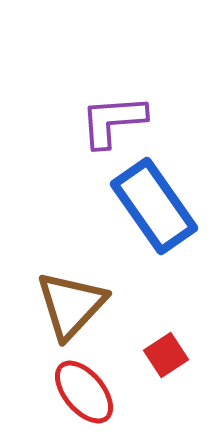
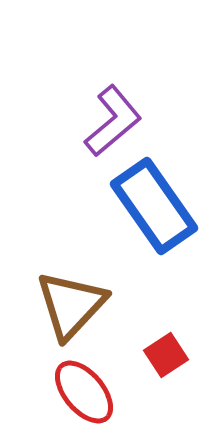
purple L-shape: rotated 144 degrees clockwise
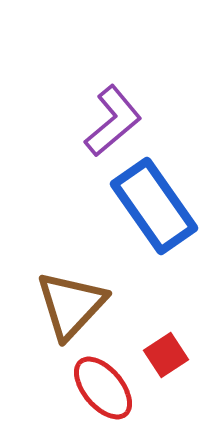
red ellipse: moved 19 px right, 4 px up
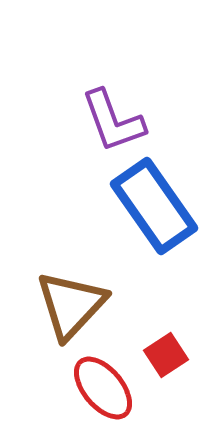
purple L-shape: rotated 110 degrees clockwise
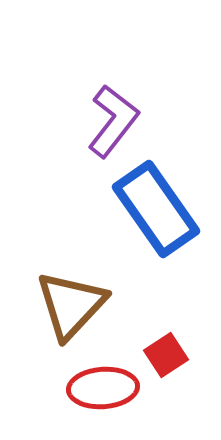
purple L-shape: rotated 122 degrees counterclockwise
blue rectangle: moved 2 px right, 3 px down
red ellipse: rotated 54 degrees counterclockwise
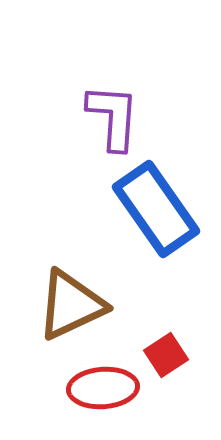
purple L-shape: moved 4 px up; rotated 34 degrees counterclockwise
brown triangle: rotated 22 degrees clockwise
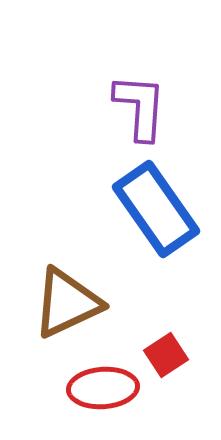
purple L-shape: moved 27 px right, 10 px up
brown triangle: moved 4 px left, 2 px up
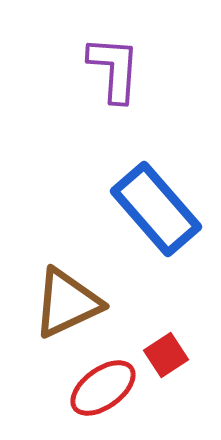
purple L-shape: moved 26 px left, 38 px up
blue rectangle: rotated 6 degrees counterclockwise
red ellipse: rotated 32 degrees counterclockwise
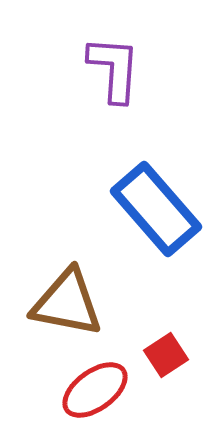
brown triangle: rotated 36 degrees clockwise
red ellipse: moved 8 px left, 2 px down
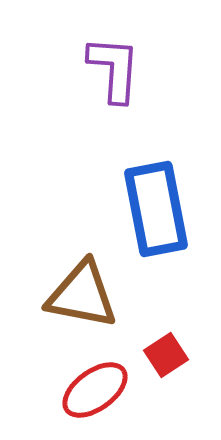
blue rectangle: rotated 30 degrees clockwise
brown triangle: moved 15 px right, 8 px up
